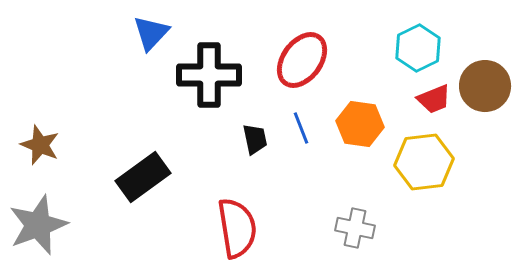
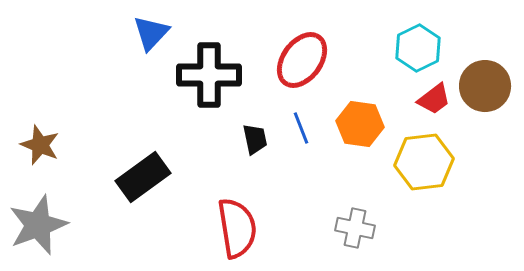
red trapezoid: rotated 15 degrees counterclockwise
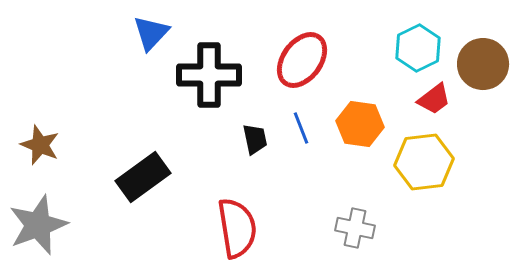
brown circle: moved 2 px left, 22 px up
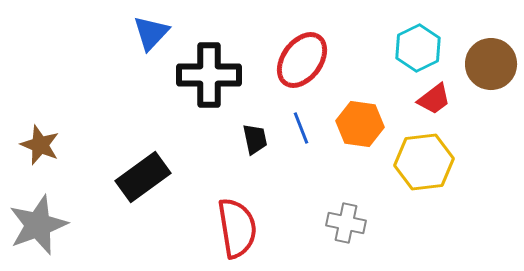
brown circle: moved 8 px right
gray cross: moved 9 px left, 5 px up
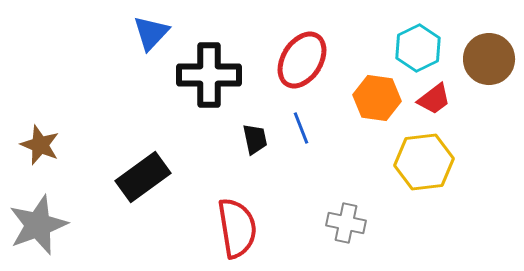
red ellipse: rotated 4 degrees counterclockwise
brown circle: moved 2 px left, 5 px up
orange hexagon: moved 17 px right, 26 px up
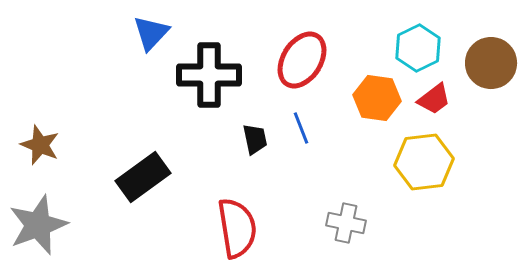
brown circle: moved 2 px right, 4 px down
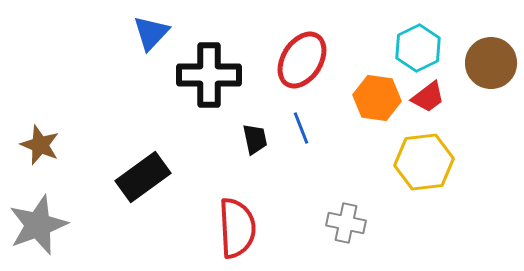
red trapezoid: moved 6 px left, 2 px up
red semicircle: rotated 6 degrees clockwise
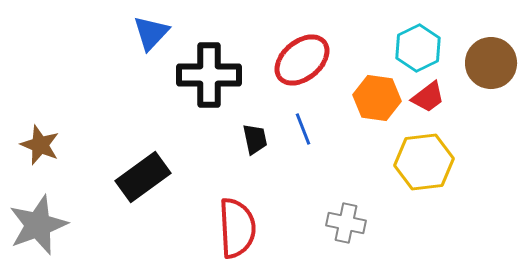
red ellipse: rotated 18 degrees clockwise
blue line: moved 2 px right, 1 px down
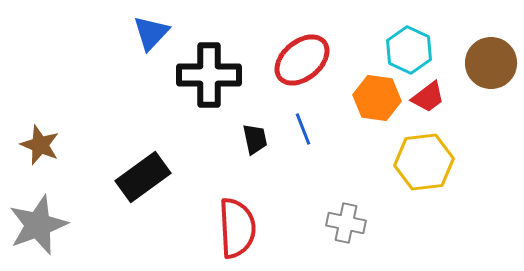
cyan hexagon: moved 9 px left, 2 px down; rotated 9 degrees counterclockwise
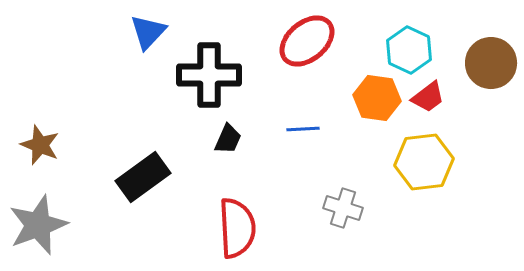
blue triangle: moved 3 px left, 1 px up
red ellipse: moved 5 px right, 19 px up
blue line: rotated 72 degrees counterclockwise
black trapezoid: moved 27 px left; rotated 36 degrees clockwise
gray cross: moved 3 px left, 15 px up; rotated 6 degrees clockwise
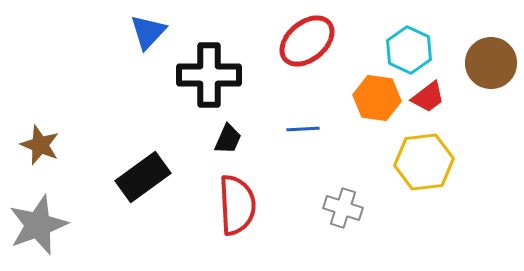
red semicircle: moved 23 px up
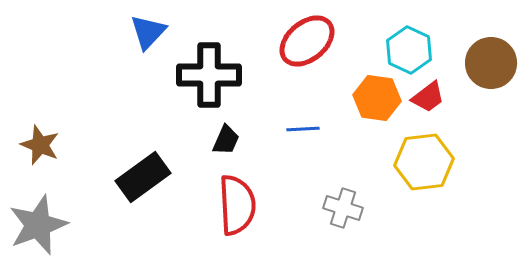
black trapezoid: moved 2 px left, 1 px down
